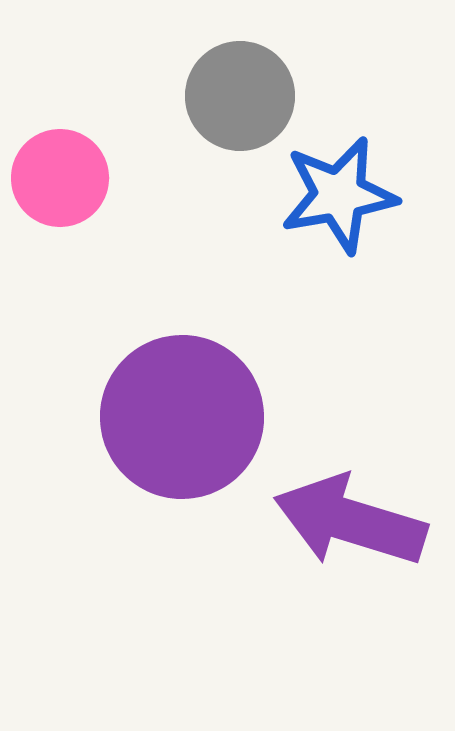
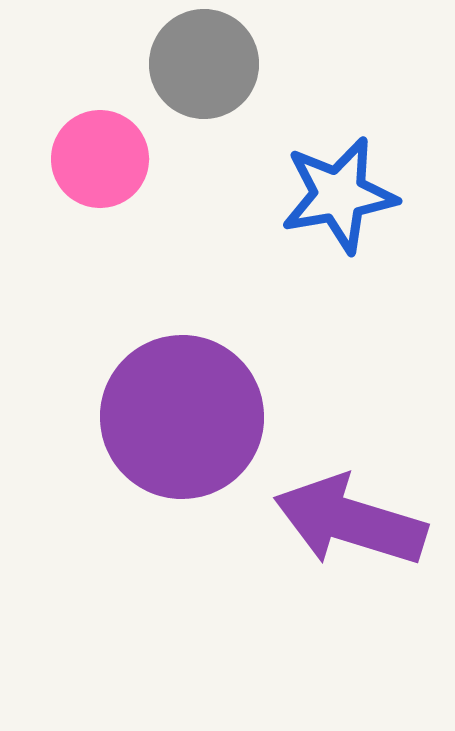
gray circle: moved 36 px left, 32 px up
pink circle: moved 40 px right, 19 px up
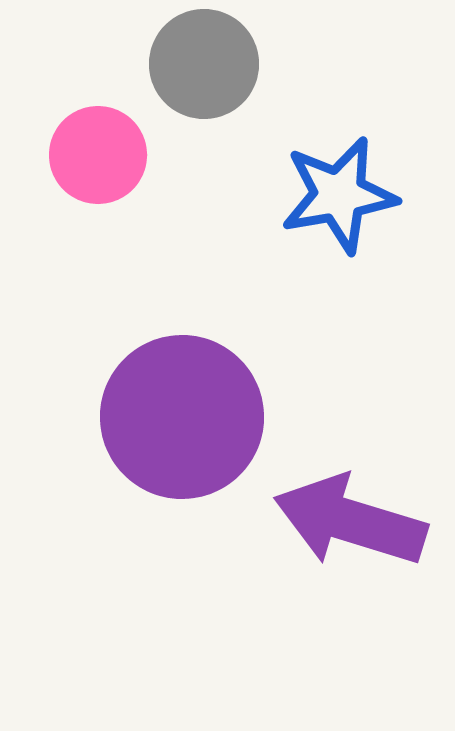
pink circle: moved 2 px left, 4 px up
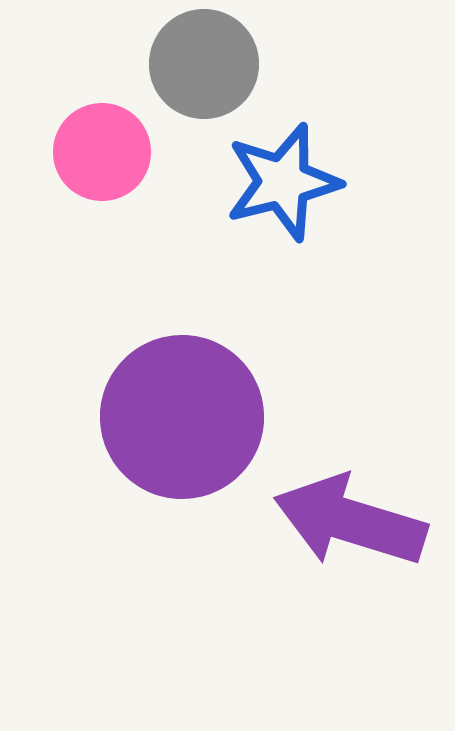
pink circle: moved 4 px right, 3 px up
blue star: moved 56 px left, 13 px up; rotated 4 degrees counterclockwise
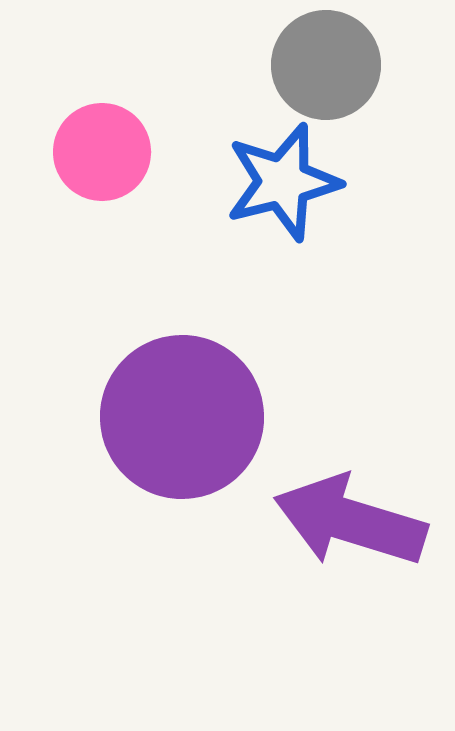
gray circle: moved 122 px right, 1 px down
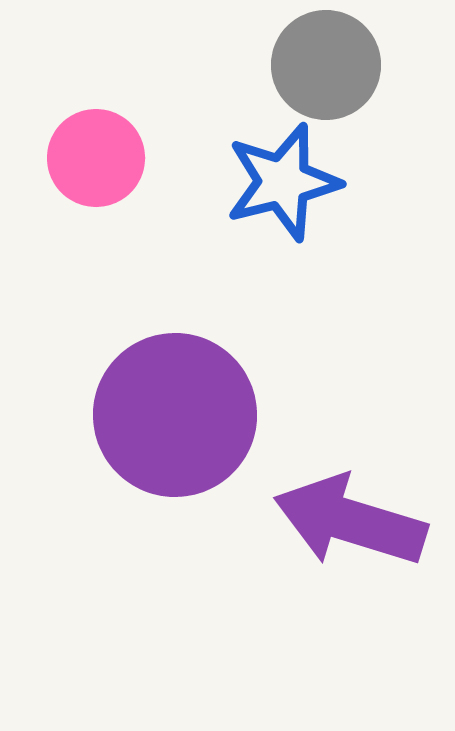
pink circle: moved 6 px left, 6 px down
purple circle: moved 7 px left, 2 px up
